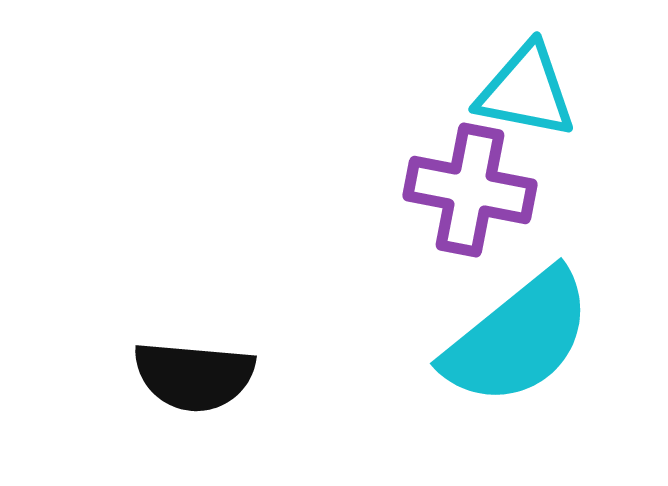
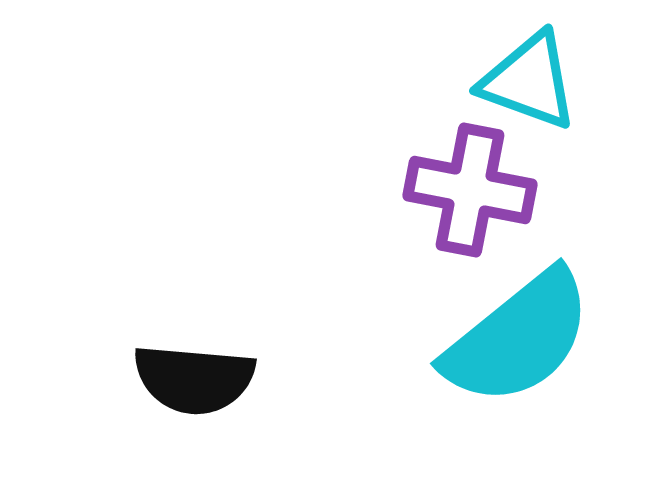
cyan triangle: moved 3 px right, 10 px up; rotated 9 degrees clockwise
black semicircle: moved 3 px down
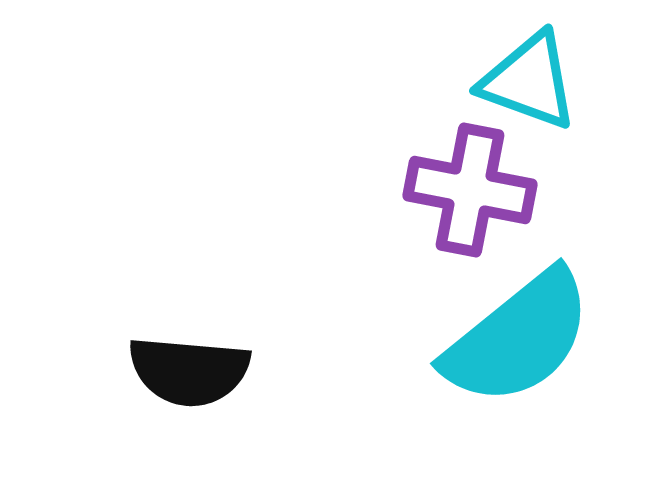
black semicircle: moved 5 px left, 8 px up
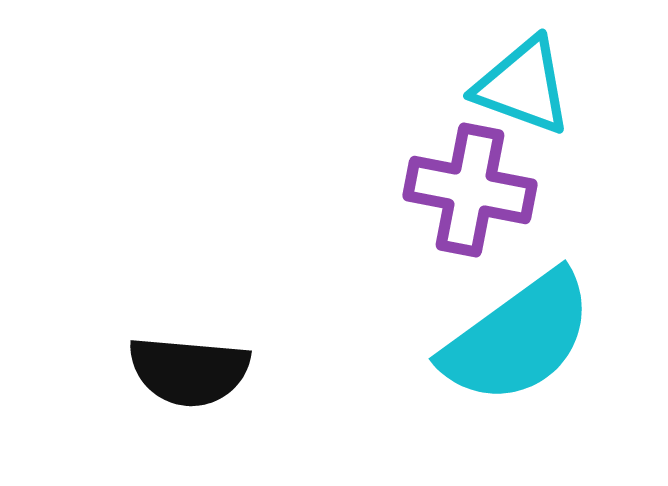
cyan triangle: moved 6 px left, 5 px down
cyan semicircle: rotated 3 degrees clockwise
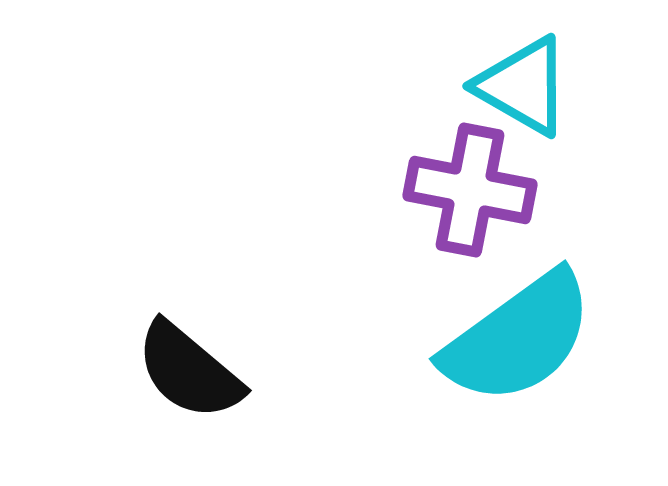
cyan triangle: rotated 10 degrees clockwise
black semicircle: rotated 35 degrees clockwise
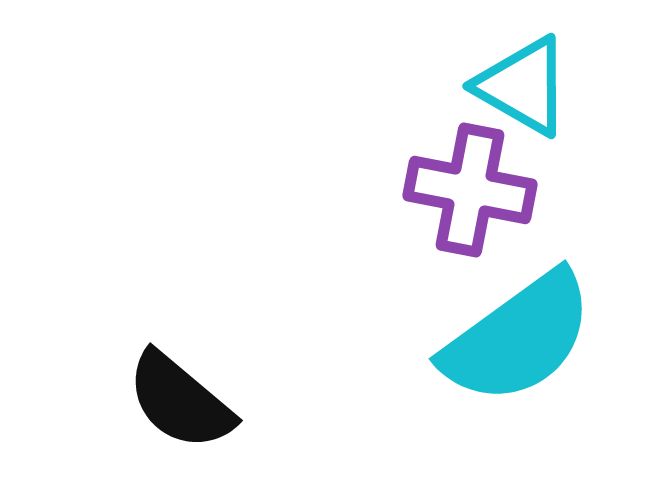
black semicircle: moved 9 px left, 30 px down
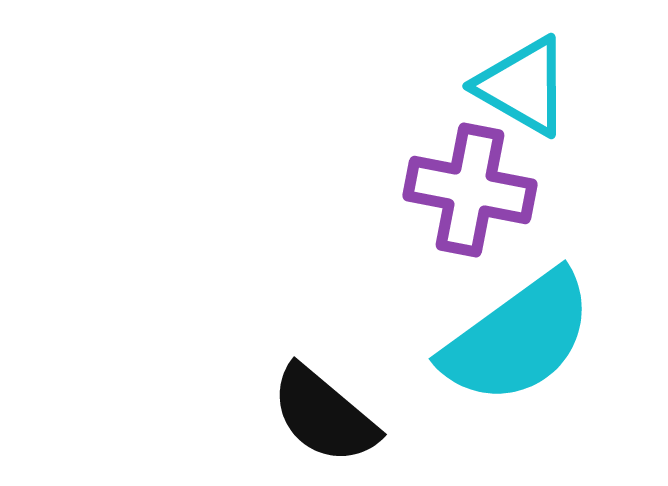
black semicircle: moved 144 px right, 14 px down
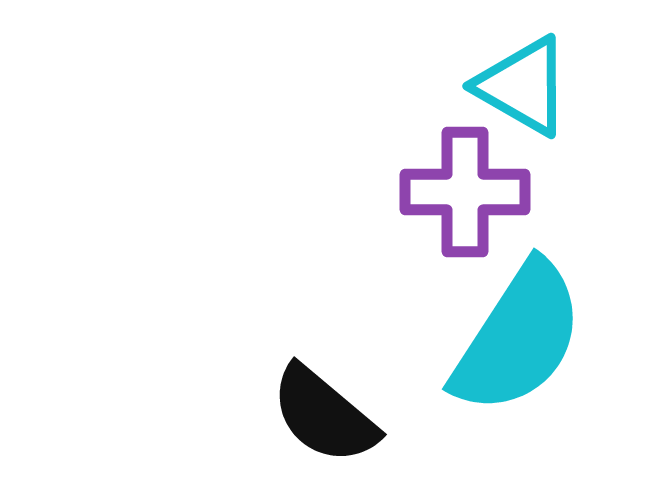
purple cross: moved 5 px left, 2 px down; rotated 11 degrees counterclockwise
cyan semicircle: rotated 21 degrees counterclockwise
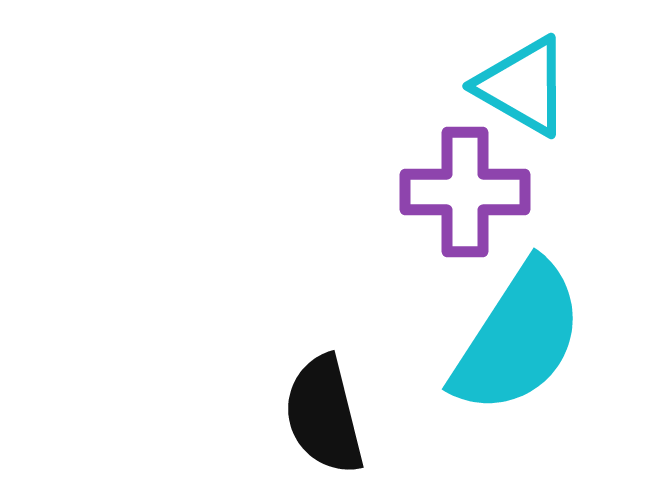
black semicircle: rotated 36 degrees clockwise
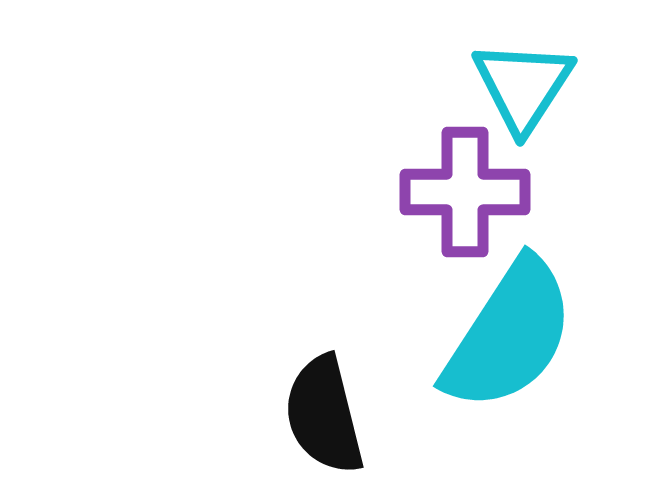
cyan triangle: rotated 33 degrees clockwise
cyan semicircle: moved 9 px left, 3 px up
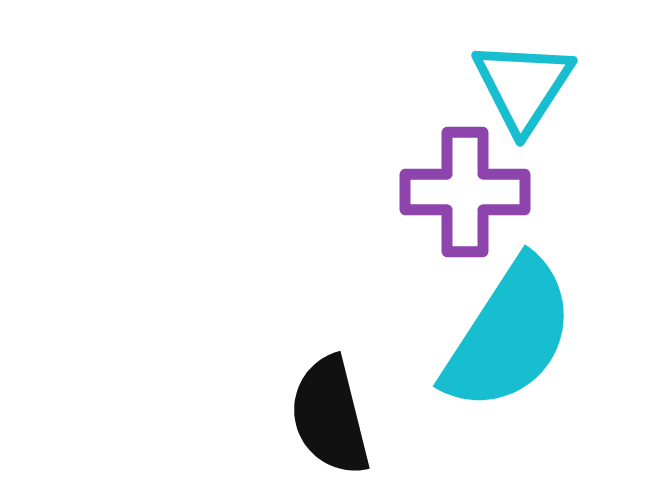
black semicircle: moved 6 px right, 1 px down
